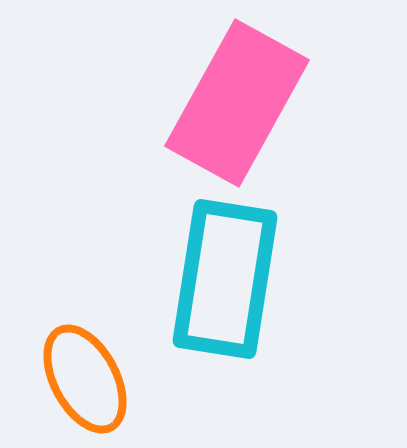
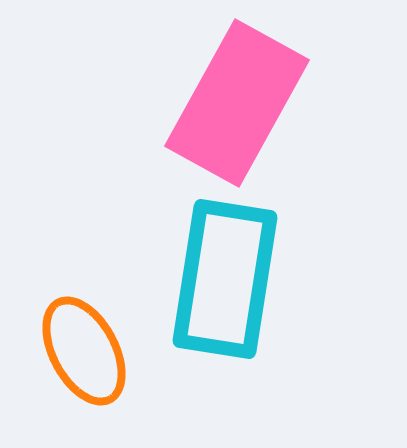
orange ellipse: moved 1 px left, 28 px up
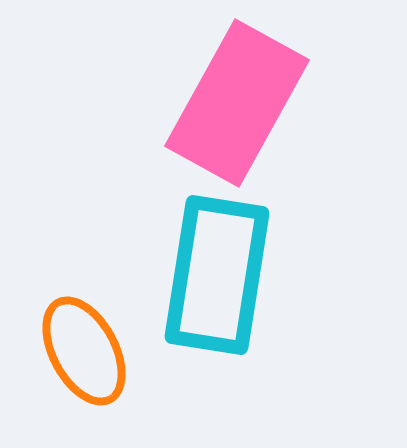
cyan rectangle: moved 8 px left, 4 px up
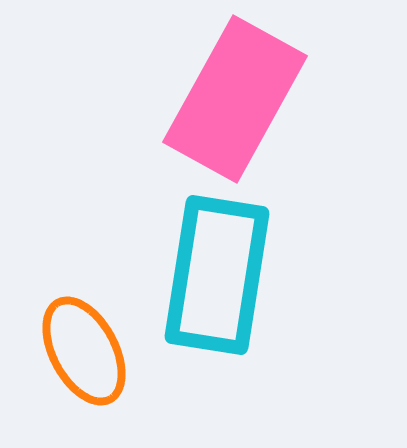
pink rectangle: moved 2 px left, 4 px up
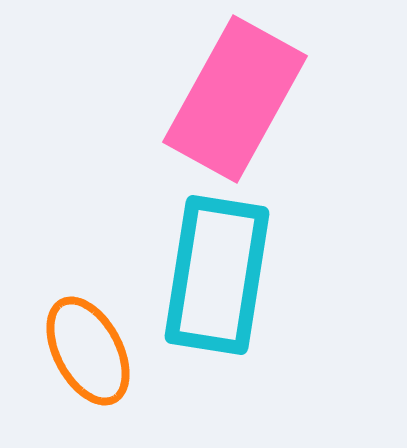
orange ellipse: moved 4 px right
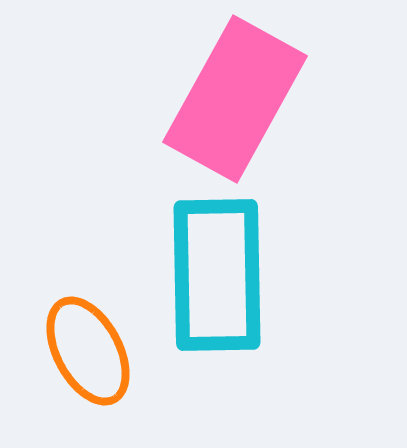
cyan rectangle: rotated 10 degrees counterclockwise
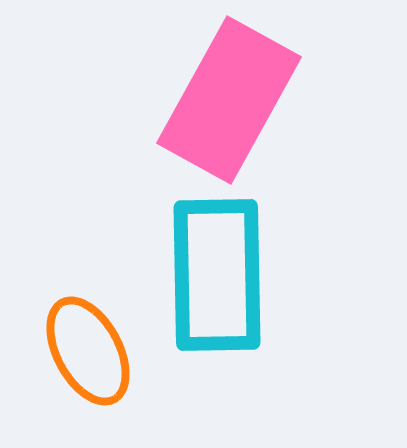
pink rectangle: moved 6 px left, 1 px down
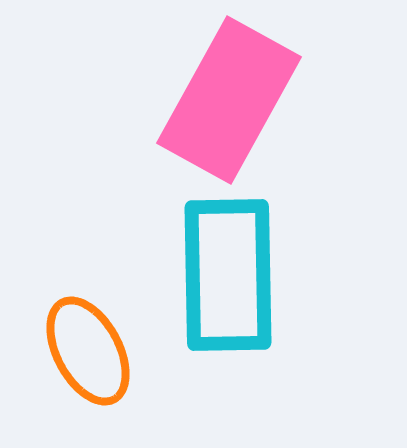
cyan rectangle: moved 11 px right
